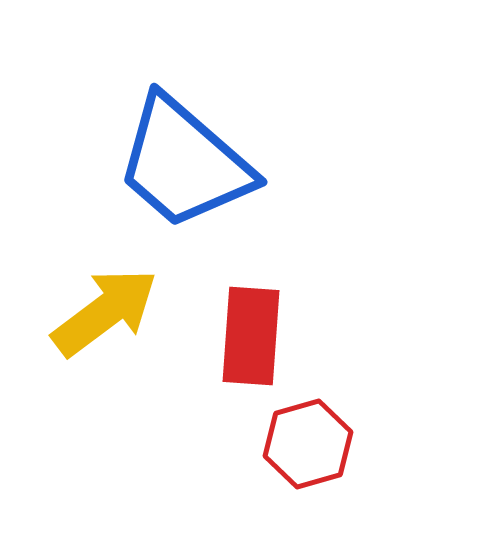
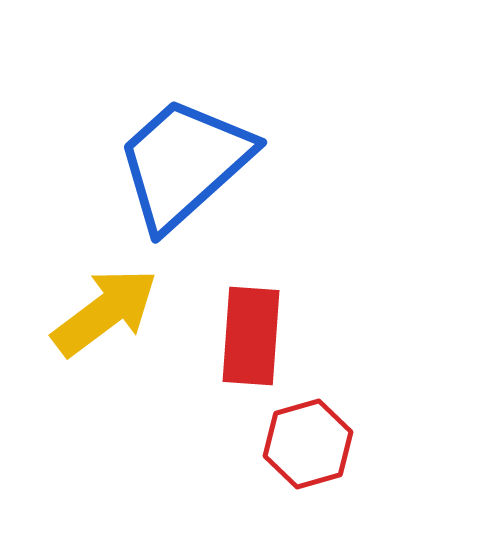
blue trapezoid: rotated 97 degrees clockwise
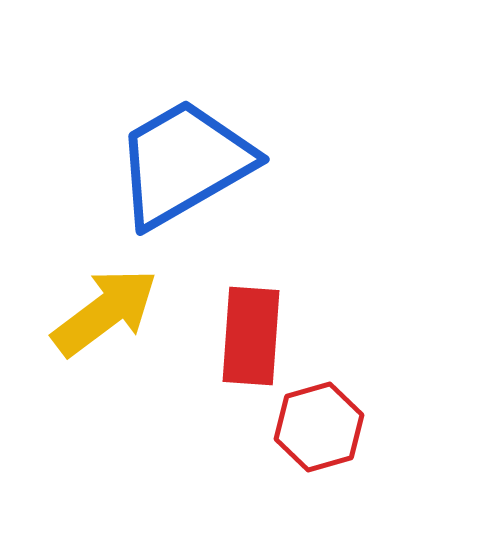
blue trapezoid: rotated 12 degrees clockwise
red hexagon: moved 11 px right, 17 px up
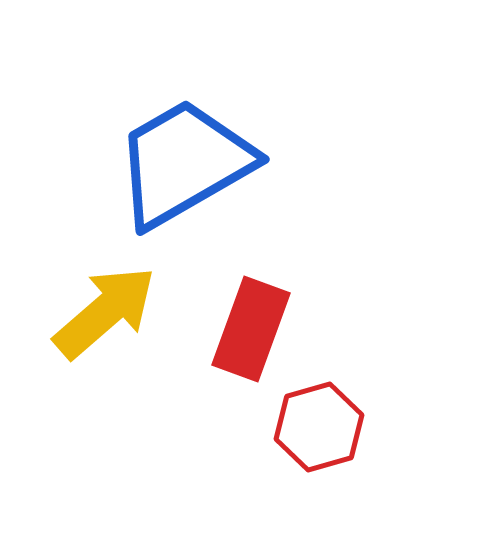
yellow arrow: rotated 4 degrees counterclockwise
red rectangle: moved 7 px up; rotated 16 degrees clockwise
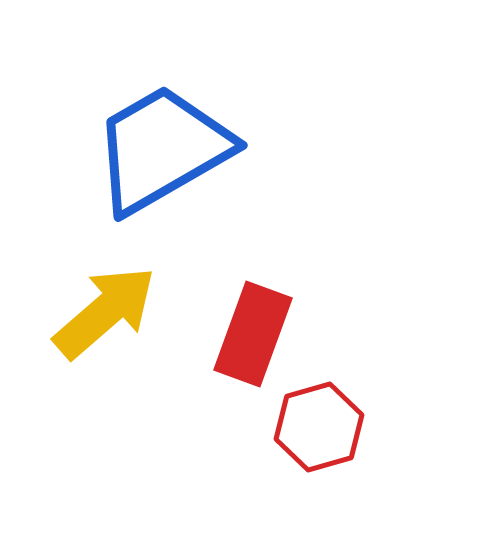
blue trapezoid: moved 22 px left, 14 px up
red rectangle: moved 2 px right, 5 px down
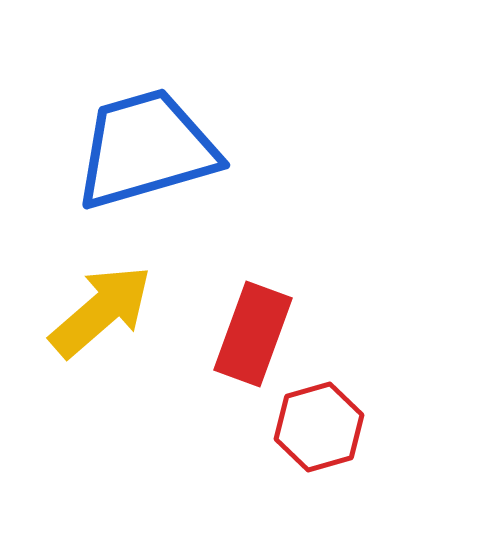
blue trapezoid: moved 16 px left; rotated 14 degrees clockwise
yellow arrow: moved 4 px left, 1 px up
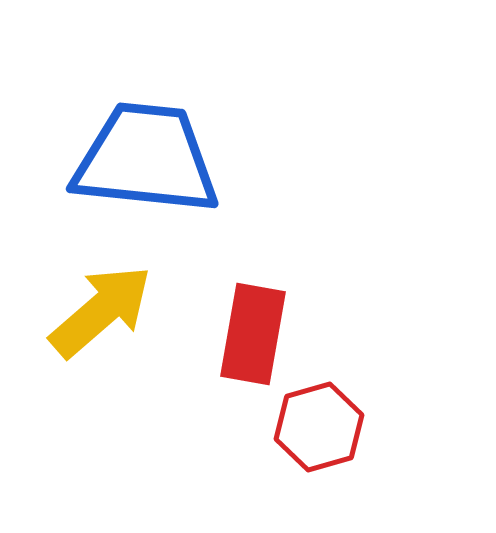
blue trapezoid: moved 10 px down; rotated 22 degrees clockwise
red rectangle: rotated 10 degrees counterclockwise
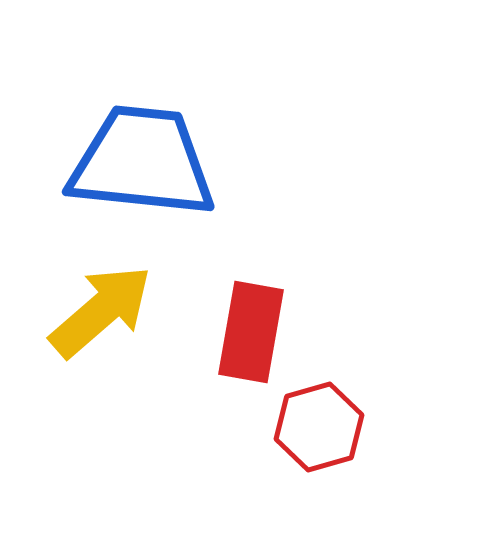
blue trapezoid: moved 4 px left, 3 px down
red rectangle: moved 2 px left, 2 px up
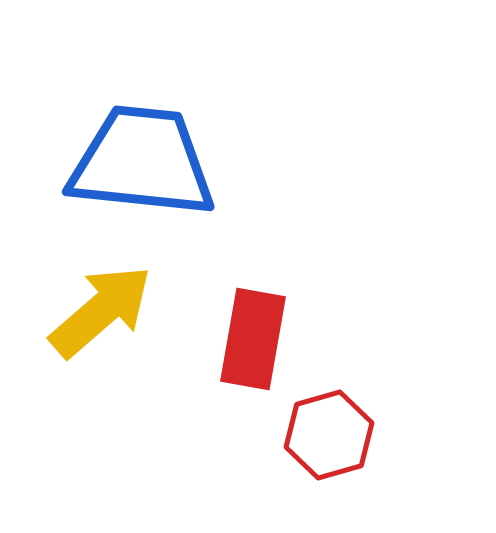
red rectangle: moved 2 px right, 7 px down
red hexagon: moved 10 px right, 8 px down
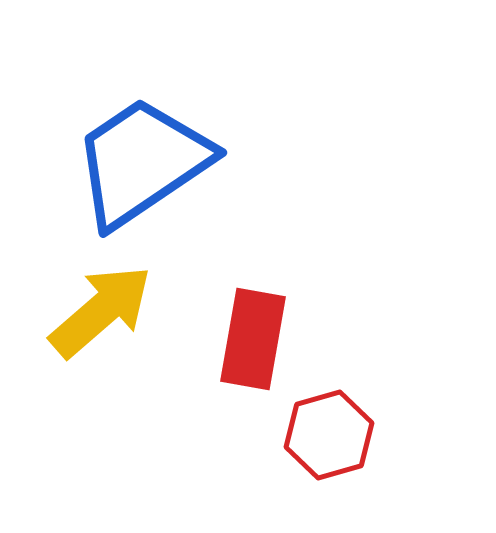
blue trapezoid: rotated 40 degrees counterclockwise
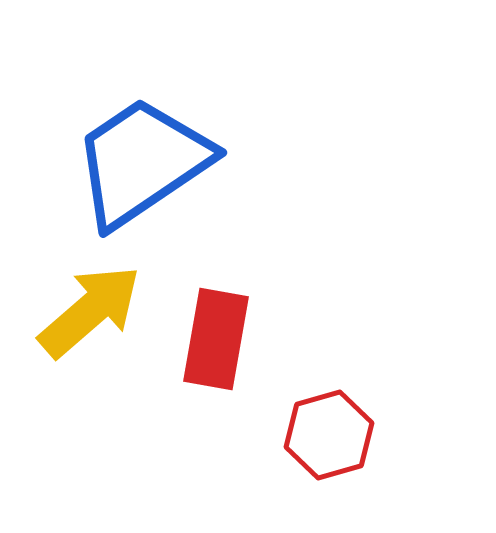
yellow arrow: moved 11 px left
red rectangle: moved 37 px left
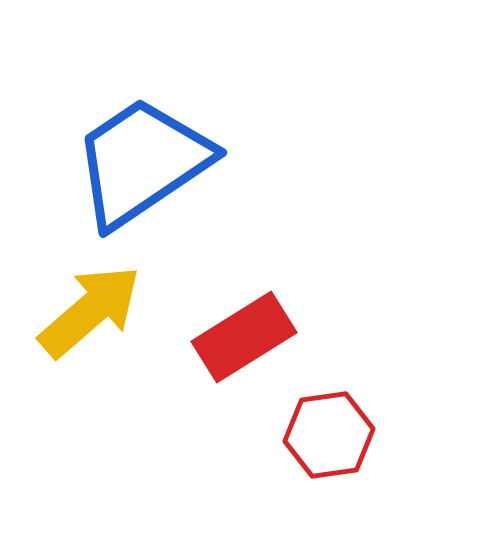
red rectangle: moved 28 px right, 2 px up; rotated 48 degrees clockwise
red hexagon: rotated 8 degrees clockwise
